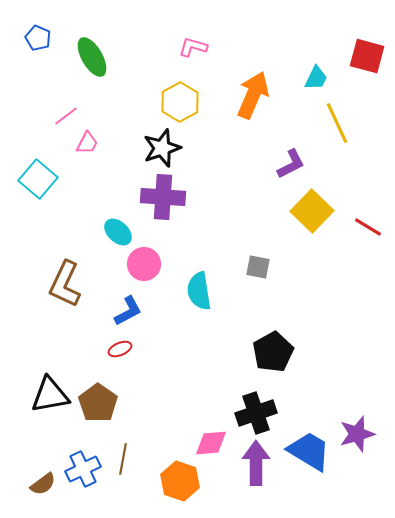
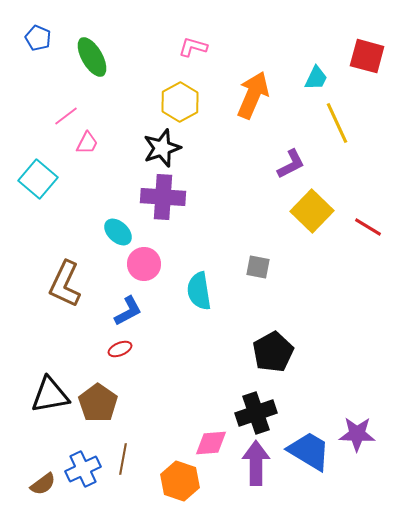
purple star: rotated 18 degrees clockwise
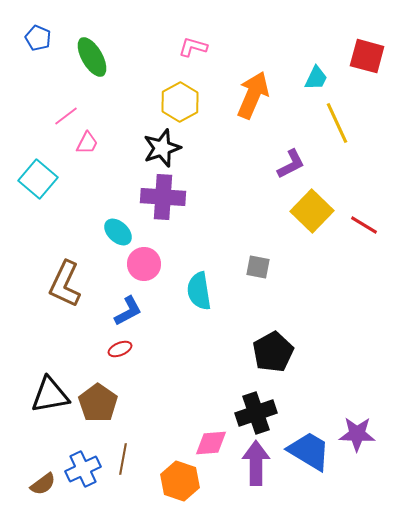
red line: moved 4 px left, 2 px up
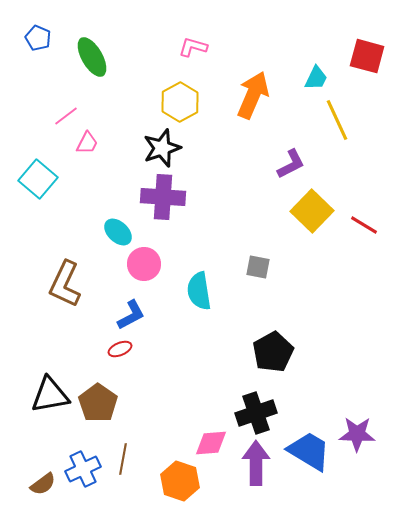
yellow line: moved 3 px up
blue L-shape: moved 3 px right, 4 px down
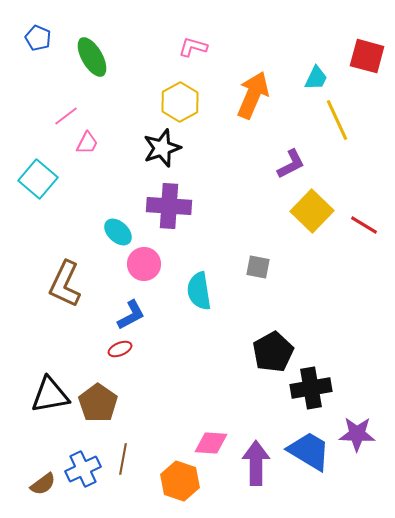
purple cross: moved 6 px right, 9 px down
black cross: moved 55 px right, 25 px up; rotated 9 degrees clockwise
pink diamond: rotated 8 degrees clockwise
